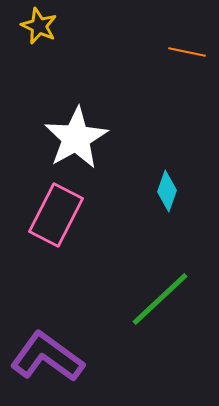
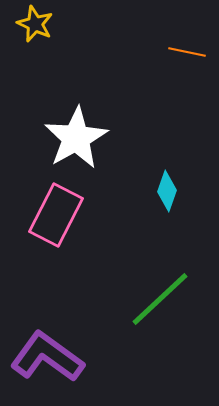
yellow star: moved 4 px left, 2 px up
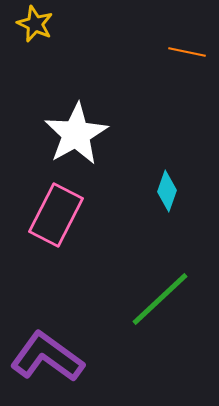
white star: moved 4 px up
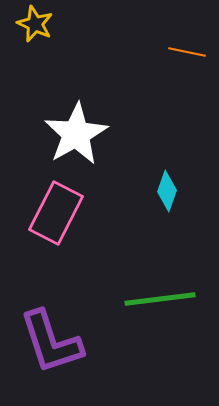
pink rectangle: moved 2 px up
green line: rotated 36 degrees clockwise
purple L-shape: moved 4 px right, 15 px up; rotated 144 degrees counterclockwise
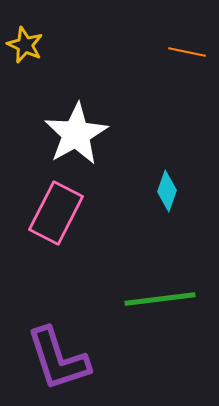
yellow star: moved 10 px left, 21 px down
purple L-shape: moved 7 px right, 17 px down
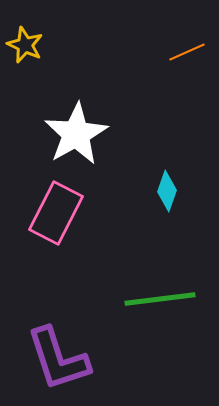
orange line: rotated 36 degrees counterclockwise
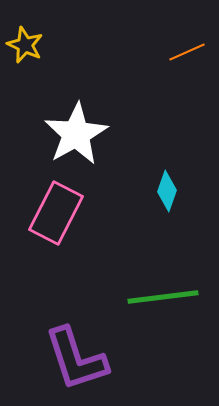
green line: moved 3 px right, 2 px up
purple L-shape: moved 18 px right
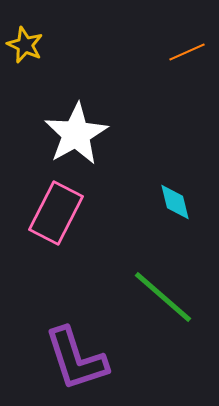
cyan diamond: moved 8 px right, 11 px down; rotated 33 degrees counterclockwise
green line: rotated 48 degrees clockwise
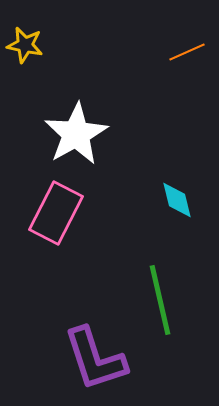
yellow star: rotated 12 degrees counterclockwise
cyan diamond: moved 2 px right, 2 px up
green line: moved 3 px left, 3 px down; rotated 36 degrees clockwise
purple L-shape: moved 19 px right
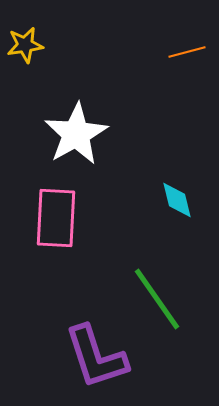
yellow star: rotated 21 degrees counterclockwise
orange line: rotated 9 degrees clockwise
pink rectangle: moved 5 px down; rotated 24 degrees counterclockwise
green line: moved 3 px left, 1 px up; rotated 22 degrees counterclockwise
purple L-shape: moved 1 px right, 2 px up
